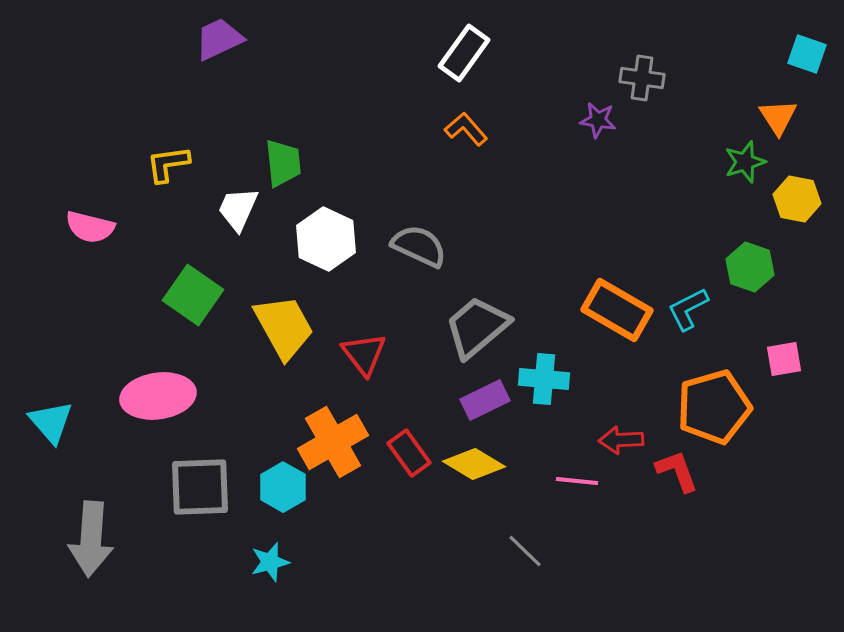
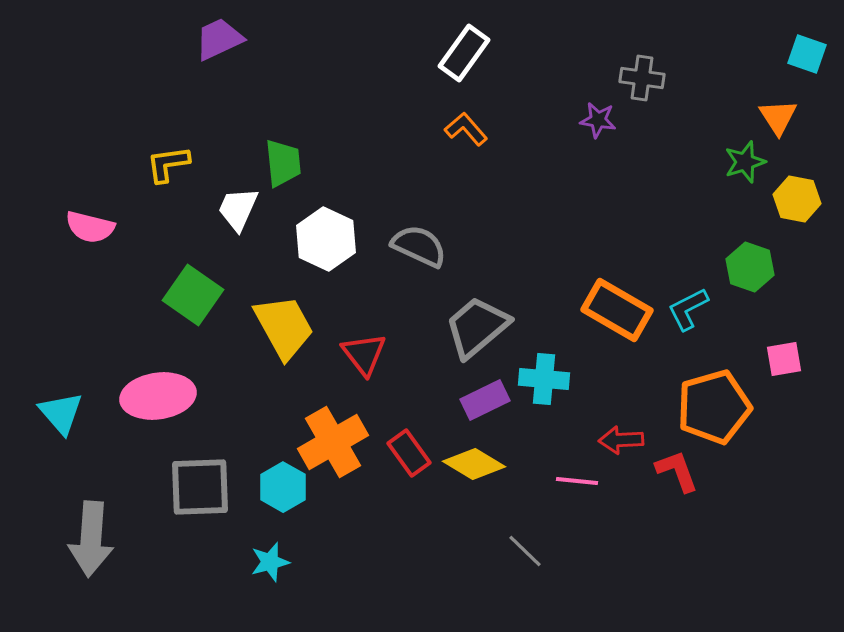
cyan triangle: moved 10 px right, 9 px up
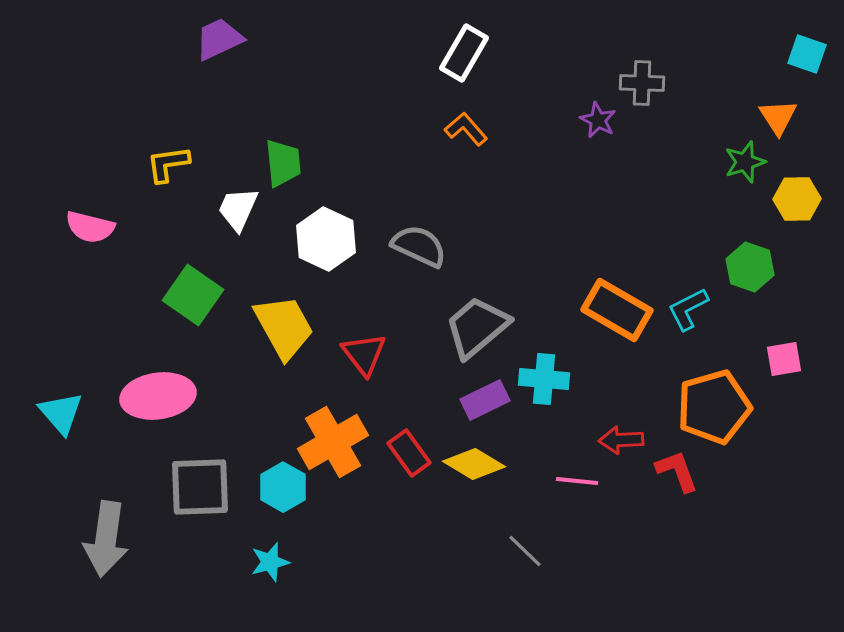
white rectangle: rotated 6 degrees counterclockwise
gray cross: moved 5 px down; rotated 6 degrees counterclockwise
purple star: rotated 18 degrees clockwise
yellow hexagon: rotated 12 degrees counterclockwise
gray arrow: moved 15 px right; rotated 4 degrees clockwise
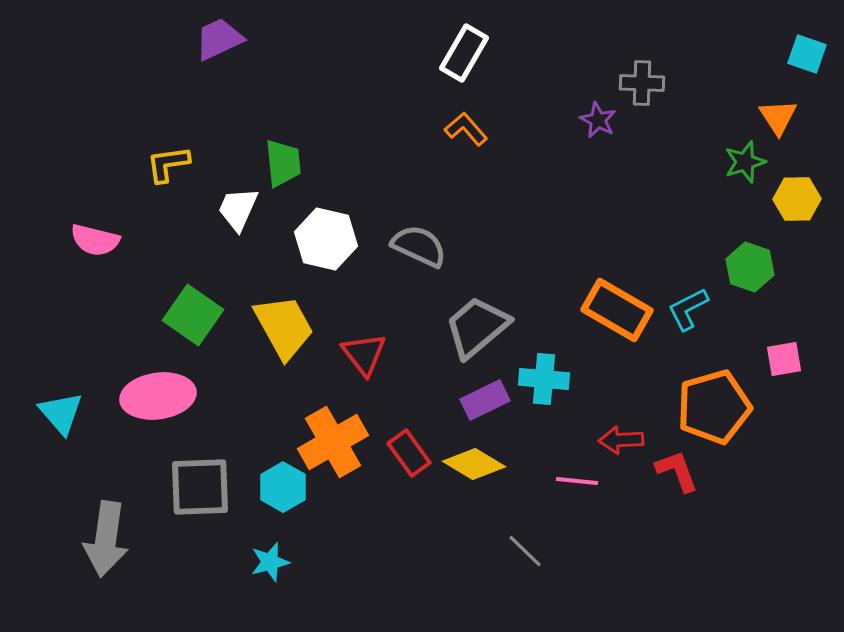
pink semicircle: moved 5 px right, 13 px down
white hexagon: rotated 12 degrees counterclockwise
green square: moved 20 px down
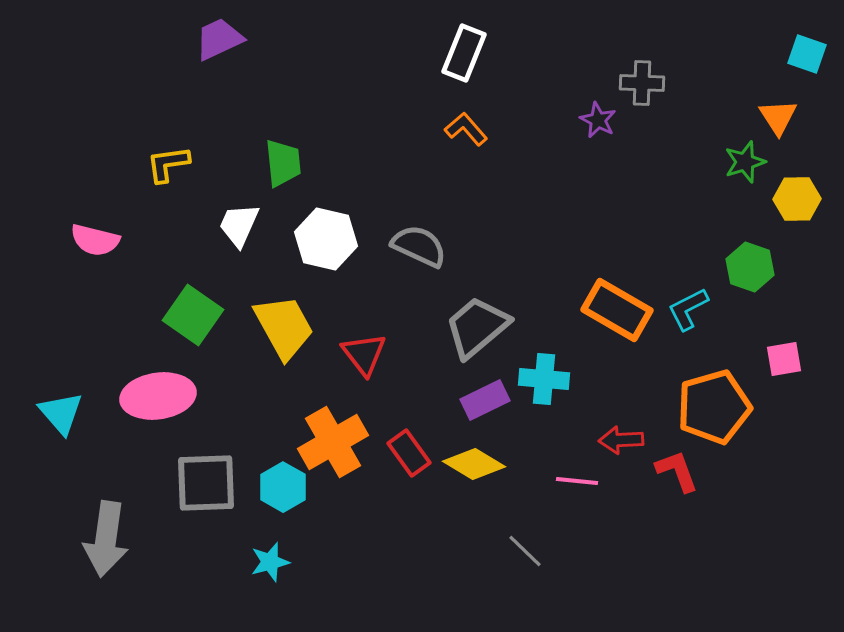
white rectangle: rotated 8 degrees counterclockwise
white trapezoid: moved 1 px right, 16 px down
gray square: moved 6 px right, 4 px up
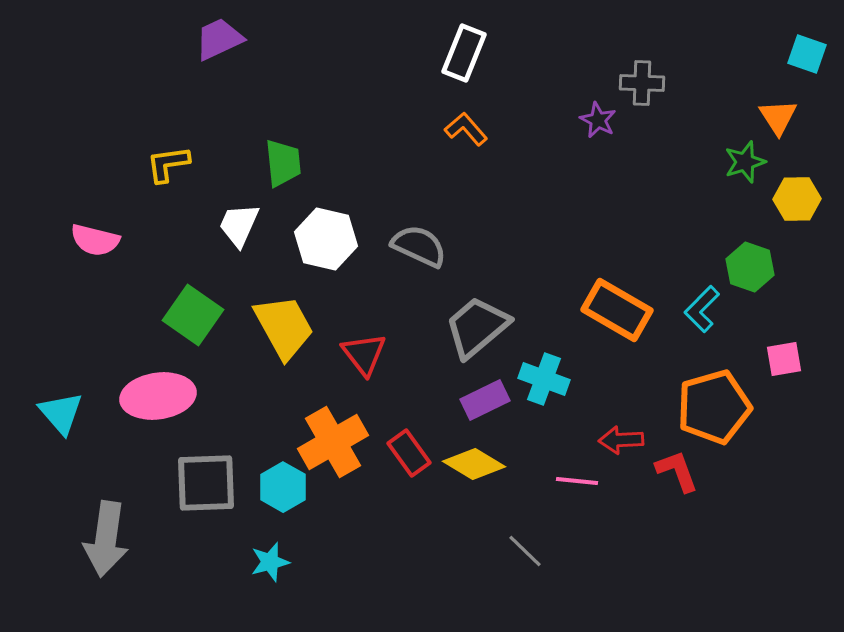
cyan L-shape: moved 14 px right; rotated 18 degrees counterclockwise
cyan cross: rotated 15 degrees clockwise
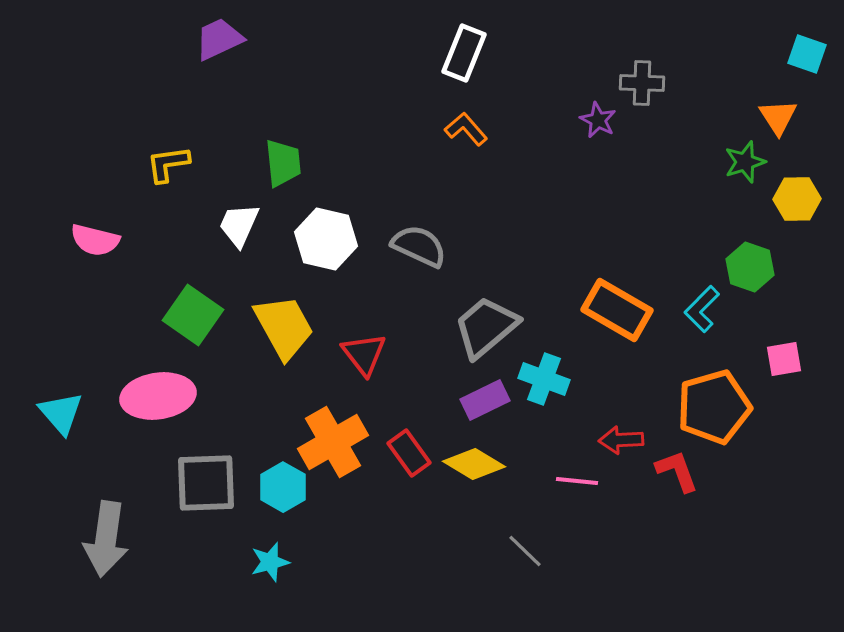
gray trapezoid: moved 9 px right
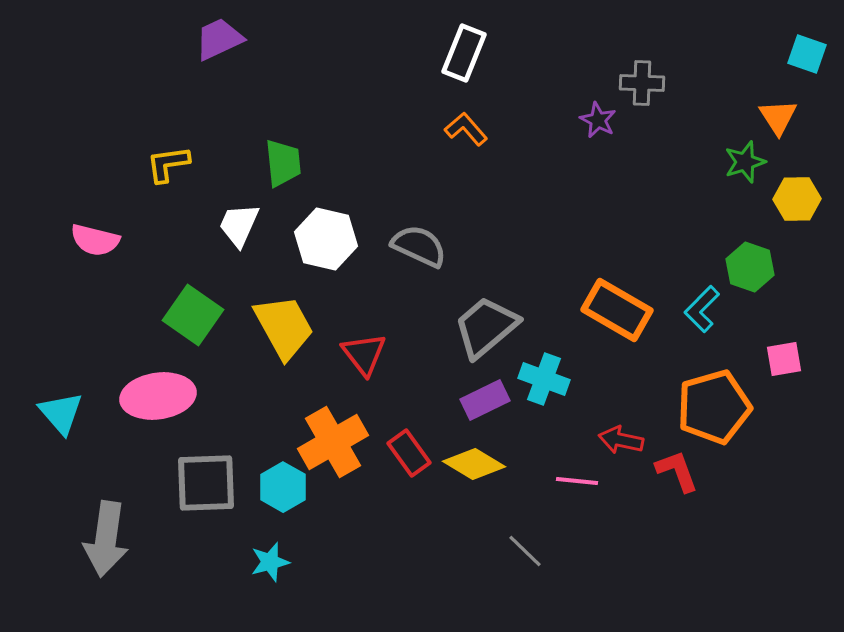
red arrow: rotated 15 degrees clockwise
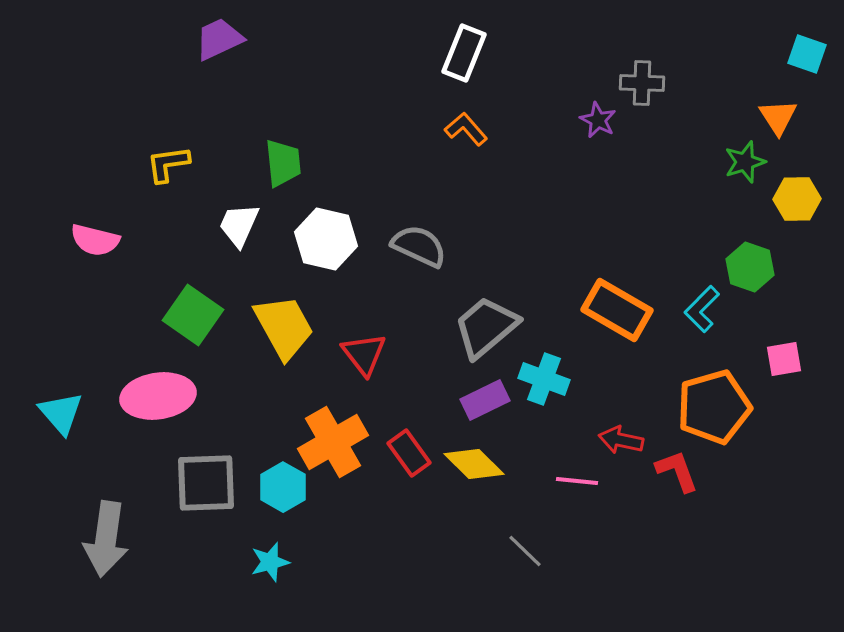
yellow diamond: rotated 14 degrees clockwise
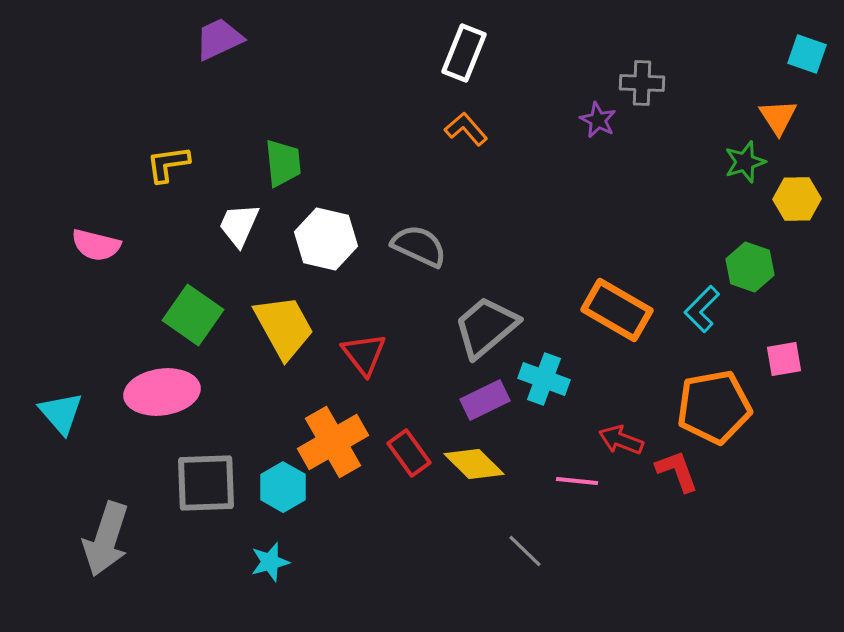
pink semicircle: moved 1 px right, 5 px down
pink ellipse: moved 4 px right, 4 px up
orange pentagon: rotated 6 degrees clockwise
red arrow: rotated 9 degrees clockwise
gray arrow: rotated 10 degrees clockwise
